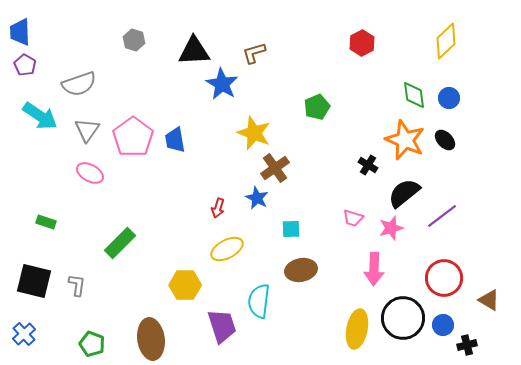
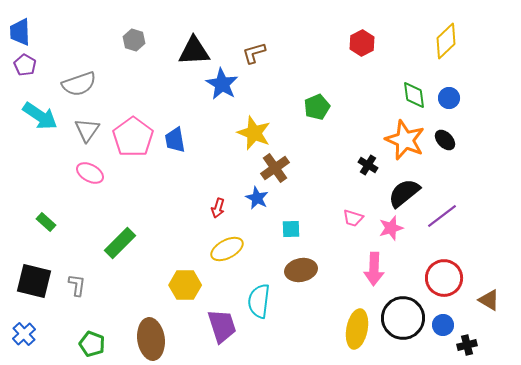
green rectangle at (46, 222): rotated 24 degrees clockwise
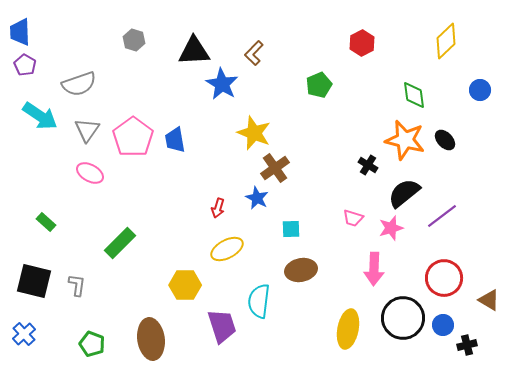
brown L-shape at (254, 53): rotated 30 degrees counterclockwise
blue circle at (449, 98): moved 31 px right, 8 px up
green pentagon at (317, 107): moved 2 px right, 22 px up
orange star at (405, 140): rotated 9 degrees counterclockwise
yellow ellipse at (357, 329): moved 9 px left
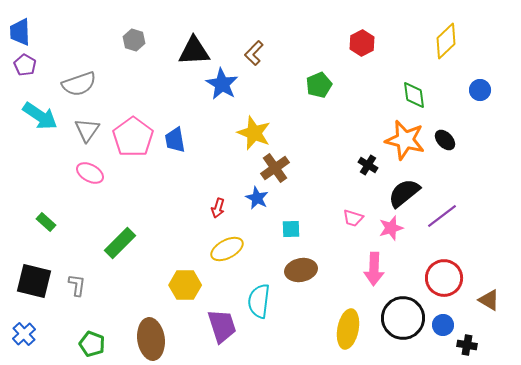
black cross at (467, 345): rotated 24 degrees clockwise
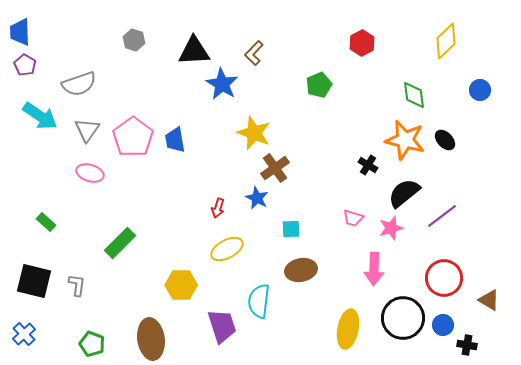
pink ellipse at (90, 173): rotated 12 degrees counterclockwise
yellow hexagon at (185, 285): moved 4 px left
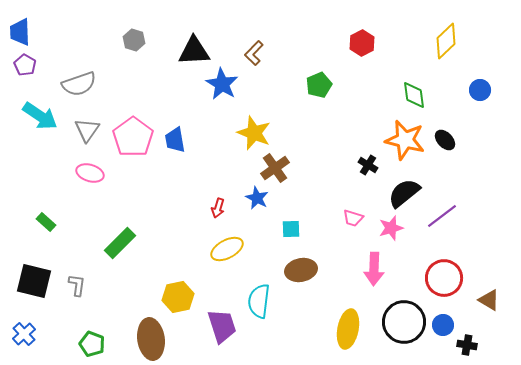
yellow hexagon at (181, 285): moved 3 px left, 12 px down; rotated 12 degrees counterclockwise
black circle at (403, 318): moved 1 px right, 4 px down
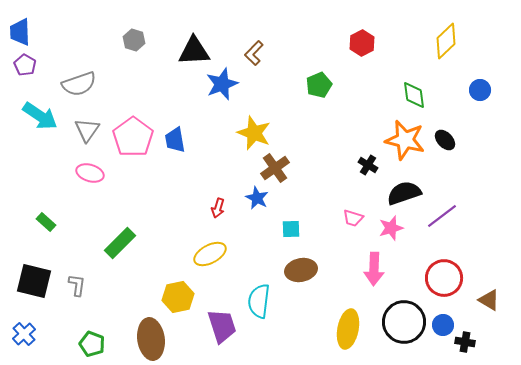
blue star at (222, 84): rotated 20 degrees clockwise
black semicircle at (404, 193): rotated 20 degrees clockwise
yellow ellipse at (227, 249): moved 17 px left, 5 px down
black cross at (467, 345): moved 2 px left, 3 px up
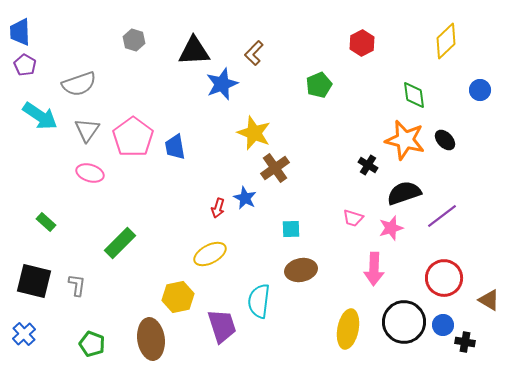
blue trapezoid at (175, 140): moved 7 px down
blue star at (257, 198): moved 12 px left
